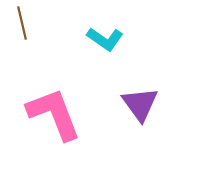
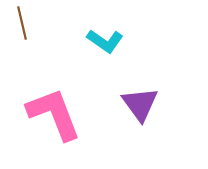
cyan L-shape: moved 2 px down
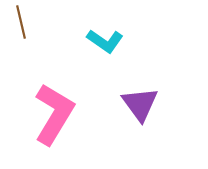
brown line: moved 1 px left, 1 px up
pink L-shape: rotated 52 degrees clockwise
